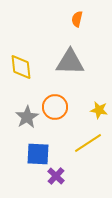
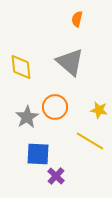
gray triangle: rotated 40 degrees clockwise
yellow line: moved 2 px right, 2 px up; rotated 64 degrees clockwise
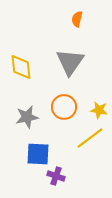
gray triangle: rotated 24 degrees clockwise
orange circle: moved 9 px right
gray star: rotated 20 degrees clockwise
yellow line: moved 3 px up; rotated 68 degrees counterclockwise
purple cross: rotated 24 degrees counterclockwise
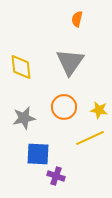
gray star: moved 3 px left, 1 px down
yellow line: rotated 12 degrees clockwise
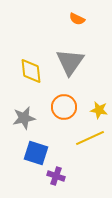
orange semicircle: rotated 77 degrees counterclockwise
yellow diamond: moved 10 px right, 4 px down
blue square: moved 2 px left, 1 px up; rotated 15 degrees clockwise
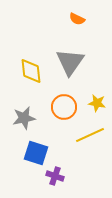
yellow star: moved 2 px left, 7 px up
yellow line: moved 3 px up
purple cross: moved 1 px left
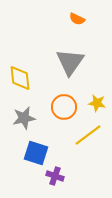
yellow diamond: moved 11 px left, 7 px down
yellow line: moved 2 px left; rotated 12 degrees counterclockwise
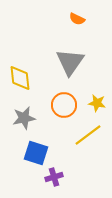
orange circle: moved 2 px up
purple cross: moved 1 px left, 1 px down; rotated 36 degrees counterclockwise
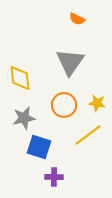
blue square: moved 3 px right, 6 px up
purple cross: rotated 18 degrees clockwise
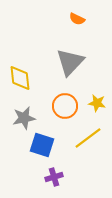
gray triangle: rotated 8 degrees clockwise
orange circle: moved 1 px right, 1 px down
yellow line: moved 3 px down
blue square: moved 3 px right, 2 px up
purple cross: rotated 18 degrees counterclockwise
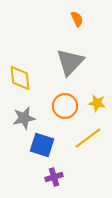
orange semicircle: rotated 140 degrees counterclockwise
